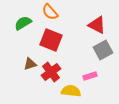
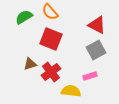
green semicircle: moved 1 px right, 6 px up
red square: moved 1 px up
gray square: moved 7 px left
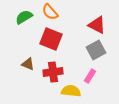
brown triangle: moved 2 px left; rotated 40 degrees clockwise
red cross: moved 2 px right; rotated 30 degrees clockwise
pink rectangle: rotated 40 degrees counterclockwise
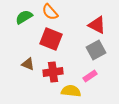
pink rectangle: rotated 24 degrees clockwise
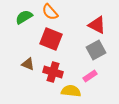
red cross: rotated 24 degrees clockwise
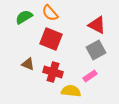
orange semicircle: moved 1 px down
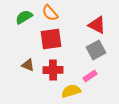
red square: rotated 30 degrees counterclockwise
brown triangle: moved 1 px down
red cross: moved 2 px up; rotated 18 degrees counterclockwise
yellow semicircle: rotated 24 degrees counterclockwise
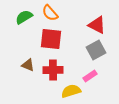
red square: rotated 15 degrees clockwise
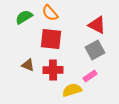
gray square: moved 1 px left
yellow semicircle: moved 1 px right, 1 px up
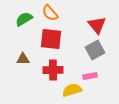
green semicircle: moved 2 px down
red triangle: rotated 24 degrees clockwise
brown triangle: moved 5 px left, 6 px up; rotated 24 degrees counterclockwise
pink rectangle: rotated 24 degrees clockwise
